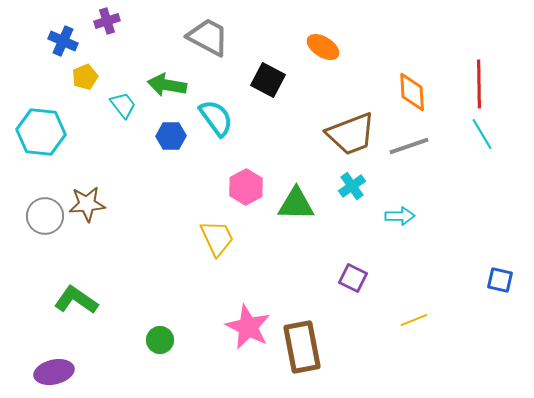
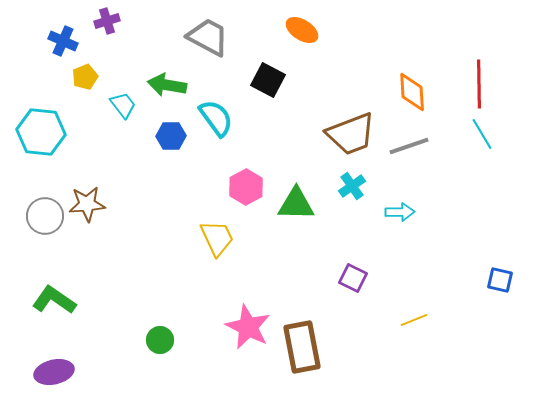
orange ellipse: moved 21 px left, 17 px up
cyan arrow: moved 4 px up
green L-shape: moved 22 px left
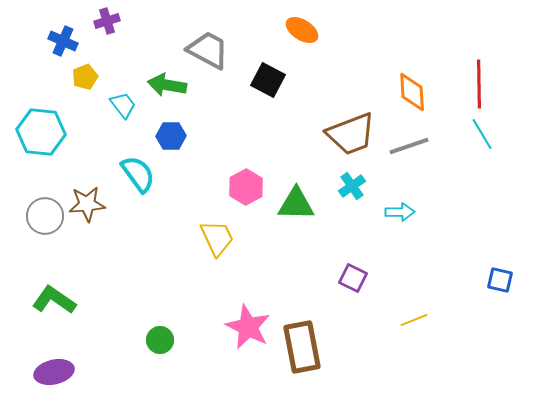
gray trapezoid: moved 13 px down
cyan semicircle: moved 78 px left, 56 px down
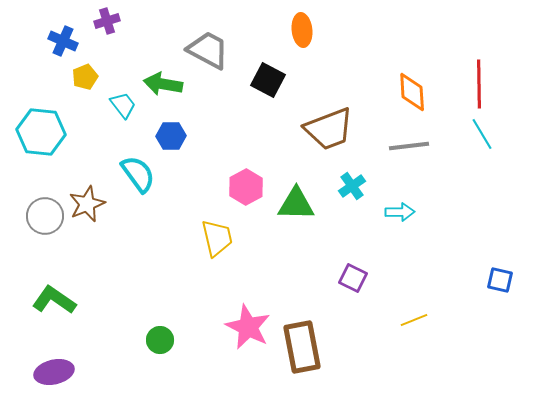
orange ellipse: rotated 52 degrees clockwise
green arrow: moved 4 px left, 1 px up
brown trapezoid: moved 22 px left, 5 px up
gray line: rotated 12 degrees clockwise
brown star: rotated 18 degrees counterclockwise
yellow trapezoid: rotated 12 degrees clockwise
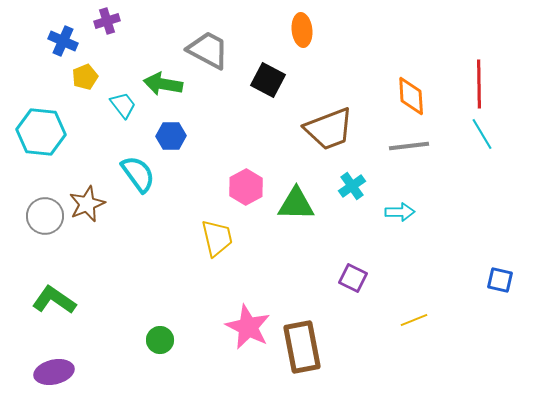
orange diamond: moved 1 px left, 4 px down
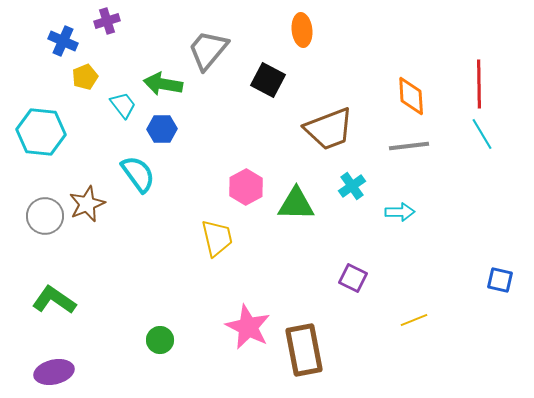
gray trapezoid: rotated 78 degrees counterclockwise
blue hexagon: moved 9 px left, 7 px up
brown rectangle: moved 2 px right, 3 px down
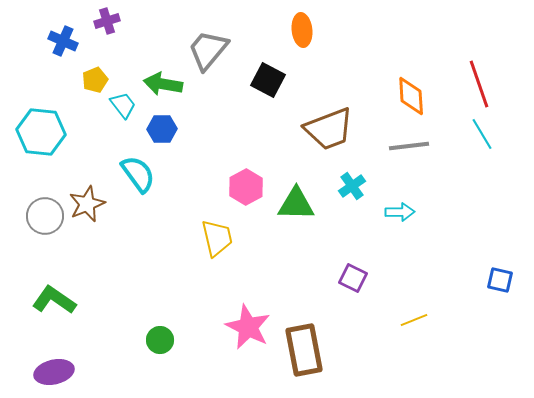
yellow pentagon: moved 10 px right, 3 px down
red line: rotated 18 degrees counterclockwise
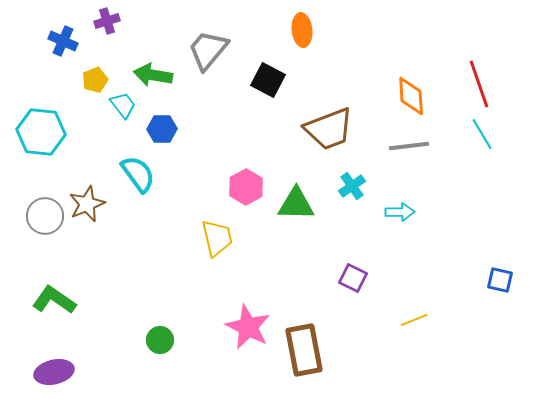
green arrow: moved 10 px left, 9 px up
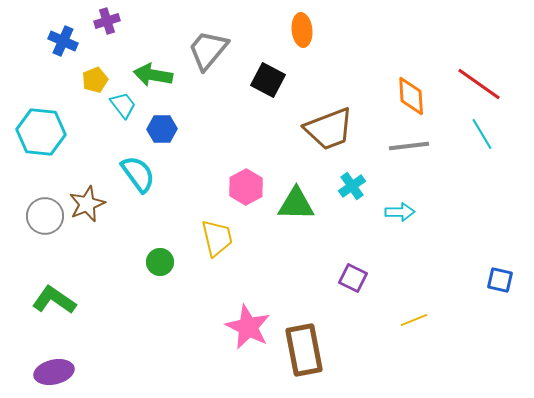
red line: rotated 36 degrees counterclockwise
green circle: moved 78 px up
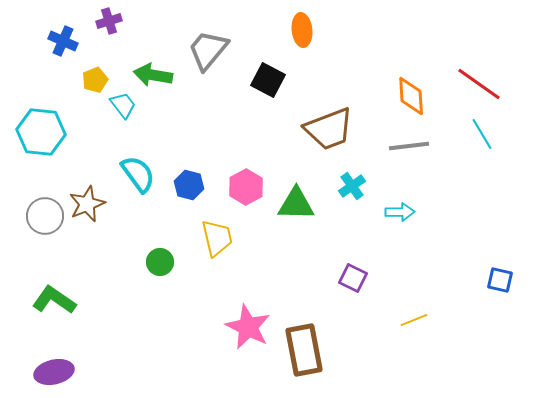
purple cross: moved 2 px right
blue hexagon: moved 27 px right, 56 px down; rotated 16 degrees clockwise
